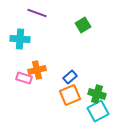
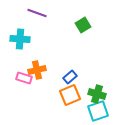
cyan square: rotated 10 degrees clockwise
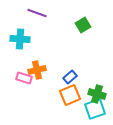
cyan square: moved 3 px left, 2 px up
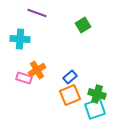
orange cross: rotated 18 degrees counterclockwise
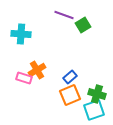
purple line: moved 27 px right, 2 px down
cyan cross: moved 1 px right, 5 px up
cyan square: moved 1 px left, 1 px down
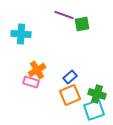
green square: moved 1 px left, 1 px up; rotated 21 degrees clockwise
pink rectangle: moved 7 px right, 4 px down
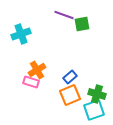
cyan cross: rotated 24 degrees counterclockwise
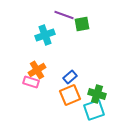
cyan cross: moved 24 px right, 1 px down
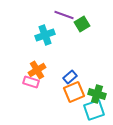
green square: rotated 21 degrees counterclockwise
orange square: moved 4 px right, 3 px up
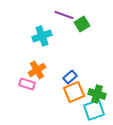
cyan cross: moved 3 px left, 1 px down
pink rectangle: moved 4 px left, 2 px down
